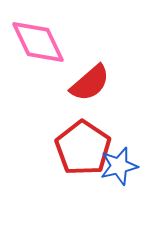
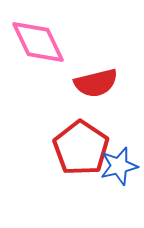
red semicircle: moved 6 px right; rotated 27 degrees clockwise
red pentagon: moved 2 px left
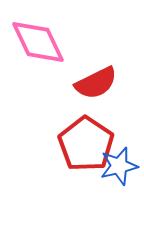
red semicircle: rotated 12 degrees counterclockwise
red pentagon: moved 5 px right, 4 px up
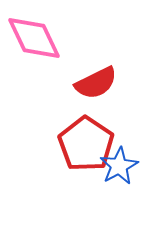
pink diamond: moved 4 px left, 4 px up
blue star: rotated 15 degrees counterclockwise
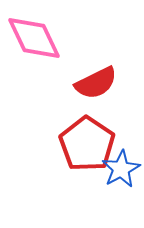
red pentagon: moved 1 px right
blue star: moved 2 px right, 3 px down
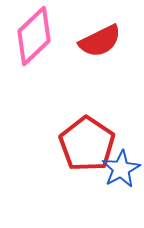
pink diamond: moved 2 px up; rotated 72 degrees clockwise
red semicircle: moved 4 px right, 42 px up
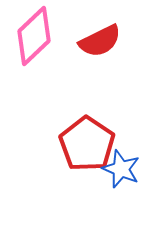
blue star: rotated 21 degrees counterclockwise
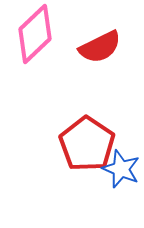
pink diamond: moved 1 px right, 2 px up
red semicircle: moved 6 px down
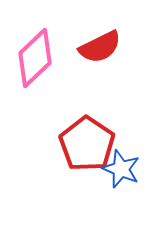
pink diamond: moved 24 px down
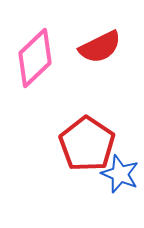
blue star: moved 1 px left, 5 px down
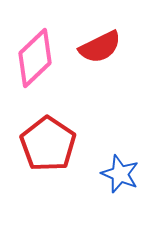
red pentagon: moved 39 px left
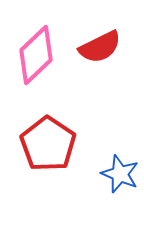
pink diamond: moved 1 px right, 3 px up
